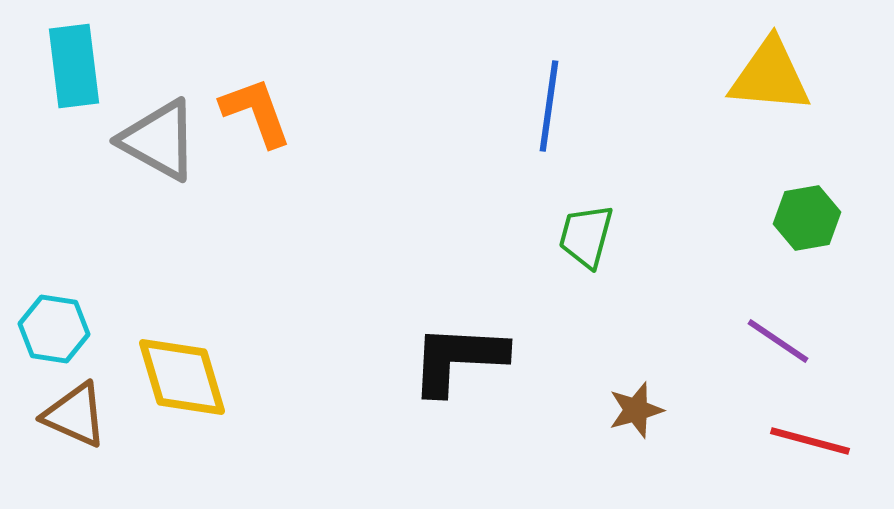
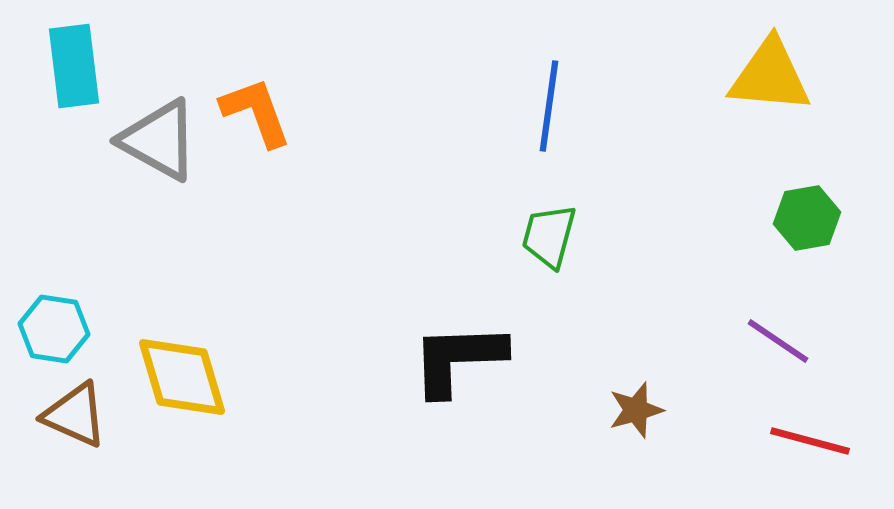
green trapezoid: moved 37 px left
black L-shape: rotated 5 degrees counterclockwise
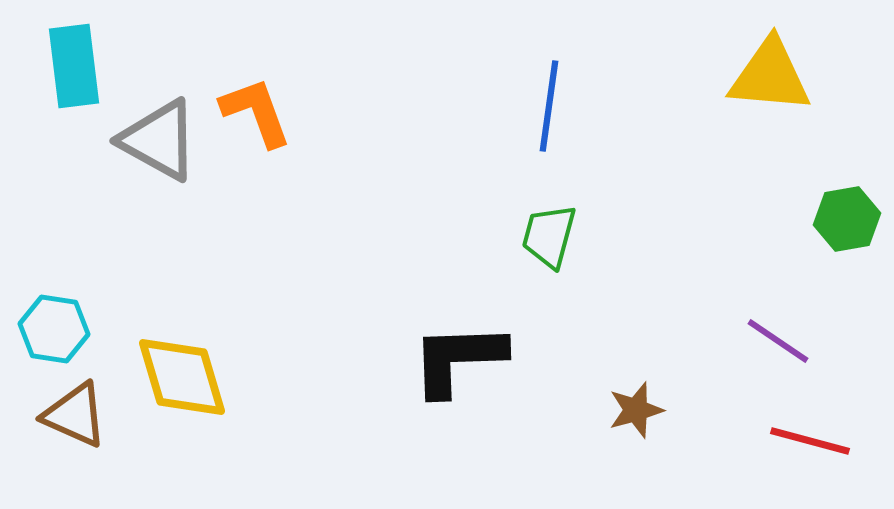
green hexagon: moved 40 px right, 1 px down
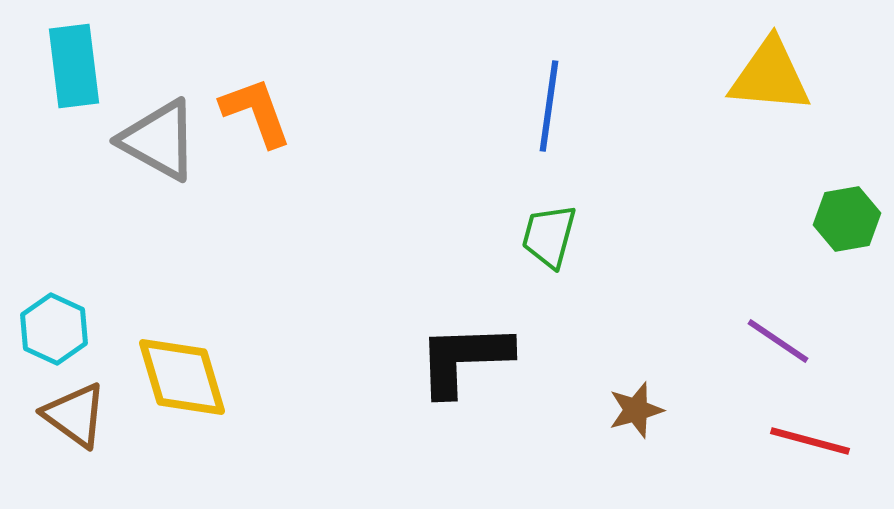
cyan hexagon: rotated 16 degrees clockwise
black L-shape: moved 6 px right
brown triangle: rotated 12 degrees clockwise
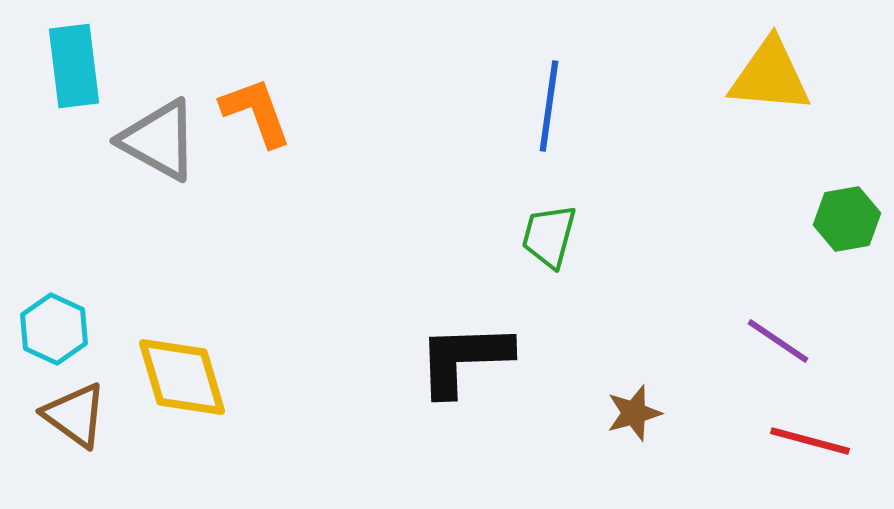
brown star: moved 2 px left, 3 px down
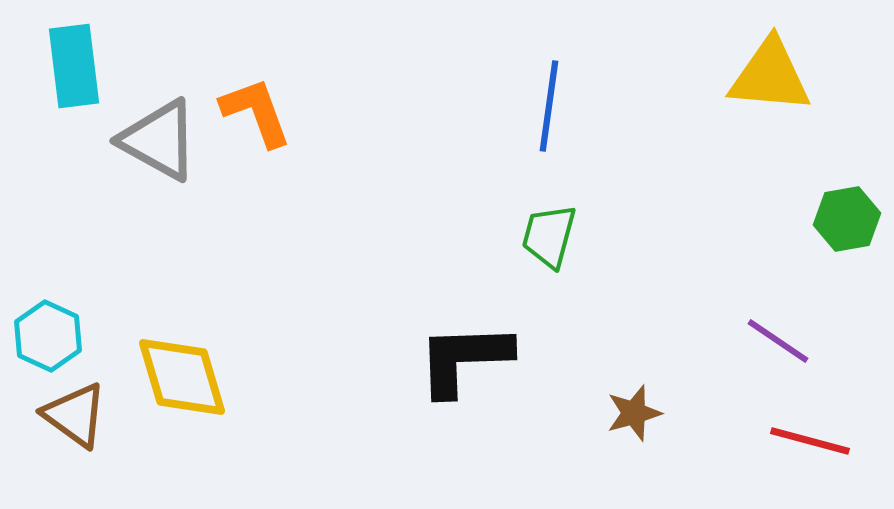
cyan hexagon: moved 6 px left, 7 px down
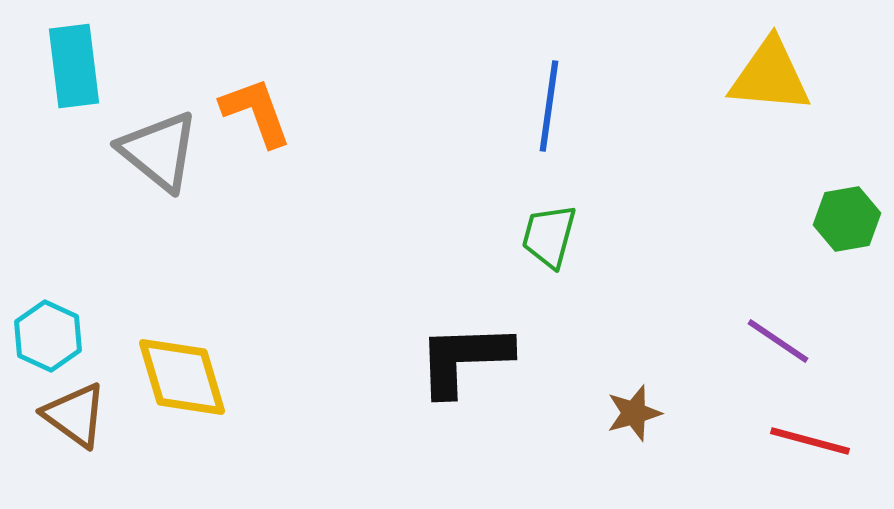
gray triangle: moved 11 px down; rotated 10 degrees clockwise
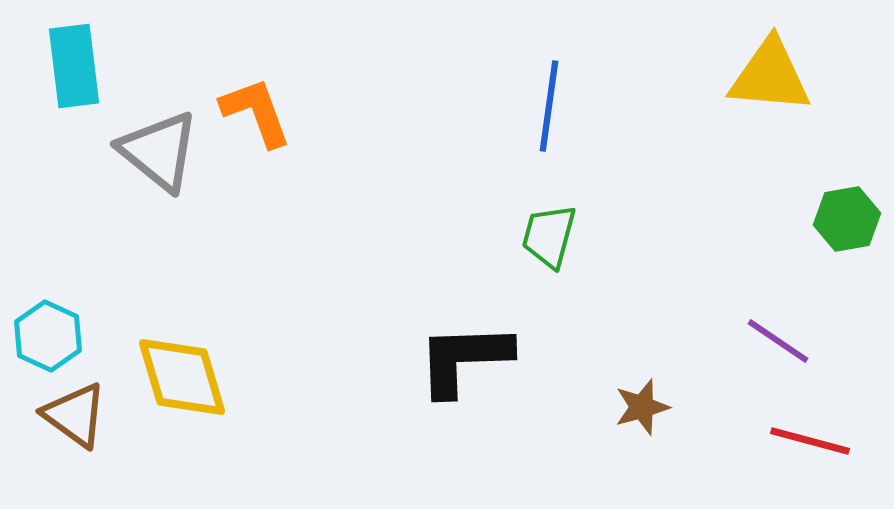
brown star: moved 8 px right, 6 px up
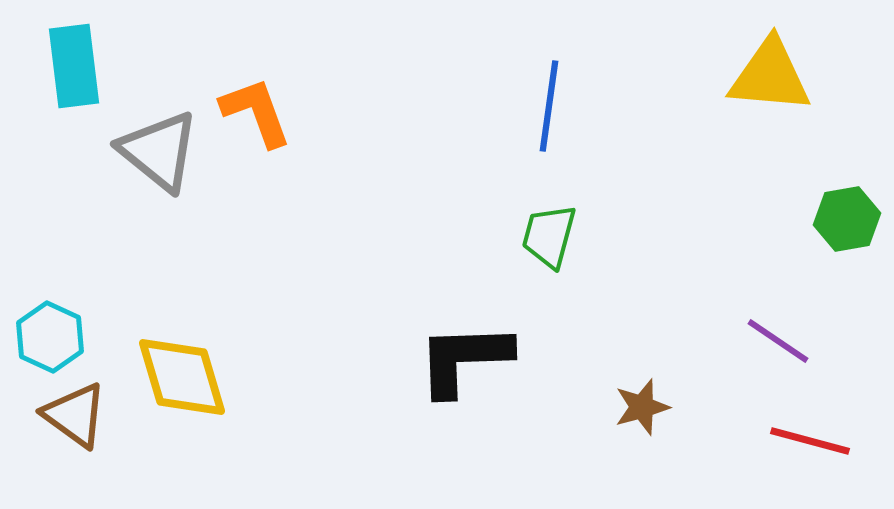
cyan hexagon: moved 2 px right, 1 px down
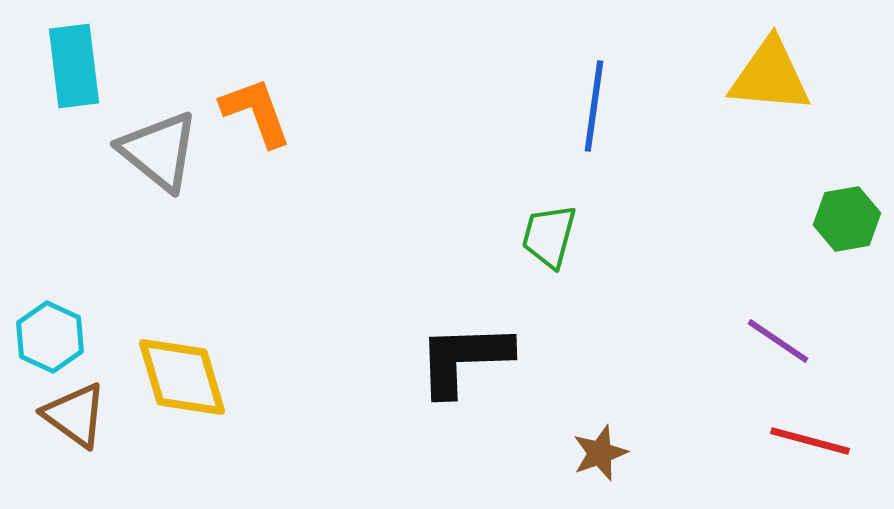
blue line: moved 45 px right
brown star: moved 42 px left, 46 px down; rotated 4 degrees counterclockwise
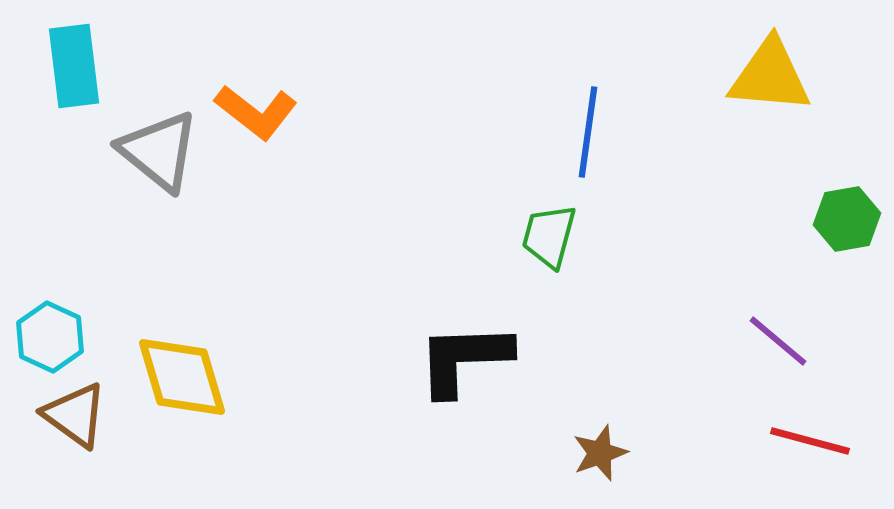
blue line: moved 6 px left, 26 px down
orange L-shape: rotated 148 degrees clockwise
purple line: rotated 6 degrees clockwise
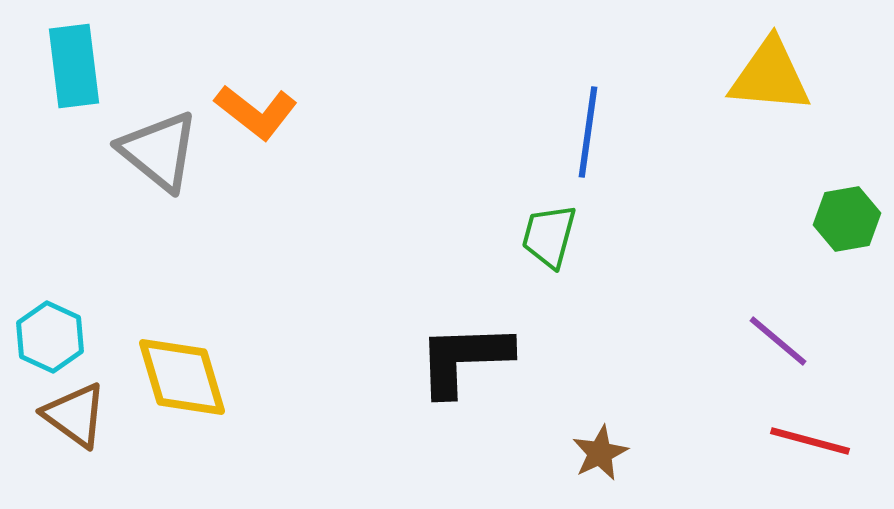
brown star: rotated 6 degrees counterclockwise
